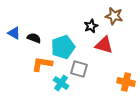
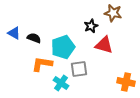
brown star: moved 1 px left, 3 px up
gray square: rotated 24 degrees counterclockwise
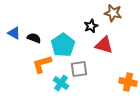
cyan pentagon: moved 2 px up; rotated 15 degrees counterclockwise
orange L-shape: rotated 25 degrees counterclockwise
orange cross: moved 2 px right
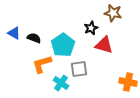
black star: moved 2 px down
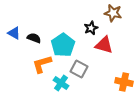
gray square: rotated 36 degrees clockwise
orange cross: moved 4 px left
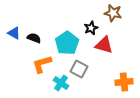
cyan pentagon: moved 4 px right, 2 px up
orange cross: rotated 18 degrees counterclockwise
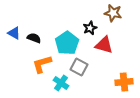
black star: moved 1 px left
gray square: moved 2 px up
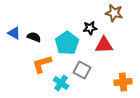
brown star: moved 1 px right
black star: rotated 16 degrees clockwise
black semicircle: moved 1 px up
red triangle: rotated 18 degrees counterclockwise
gray square: moved 3 px right, 3 px down
orange cross: moved 1 px left
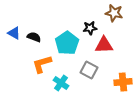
gray square: moved 7 px right
